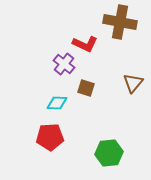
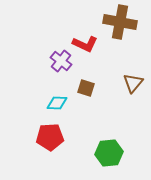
purple cross: moved 3 px left, 3 px up
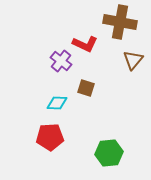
brown triangle: moved 23 px up
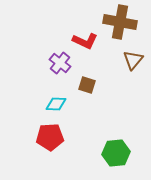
red L-shape: moved 3 px up
purple cross: moved 1 px left, 2 px down
brown square: moved 1 px right, 3 px up
cyan diamond: moved 1 px left, 1 px down
green hexagon: moved 7 px right
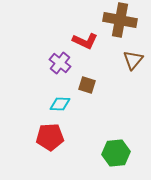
brown cross: moved 2 px up
cyan diamond: moved 4 px right
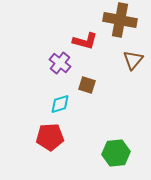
red L-shape: rotated 10 degrees counterclockwise
cyan diamond: rotated 20 degrees counterclockwise
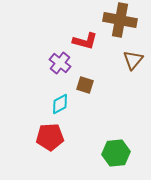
brown square: moved 2 px left
cyan diamond: rotated 10 degrees counterclockwise
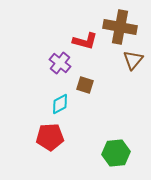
brown cross: moved 7 px down
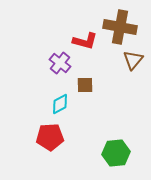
brown square: rotated 18 degrees counterclockwise
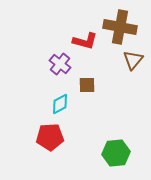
purple cross: moved 1 px down
brown square: moved 2 px right
